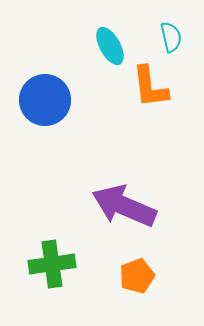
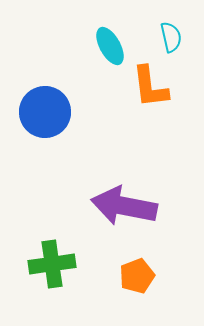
blue circle: moved 12 px down
purple arrow: rotated 12 degrees counterclockwise
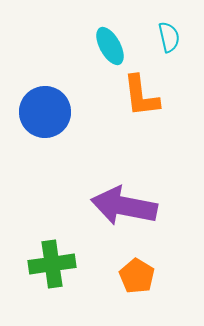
cyan semicircle: moved 2 px left
orange L-shape: moved 9 px left, 9 px down
orange pentagon: rotated 20 degrees counterclockwise
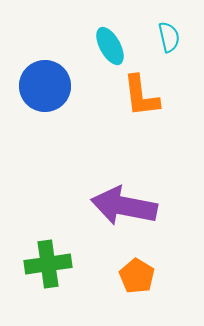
blue circle: moved 26 px up
green cross: moved 4 px left
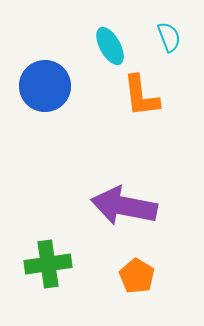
cyan semicircle: rotated 8 degrees counterclockwise
